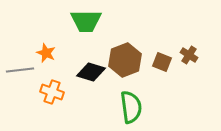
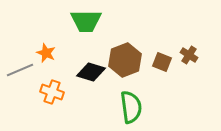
gray line: rotated 16 degrees counterclockwise
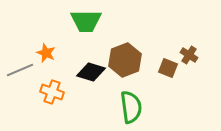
brown square: moved 6 px right, 6 px down
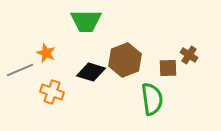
brown square: rotated 24 degrees counterclockwise
green semicircle: moved 21 px right, 8 px up
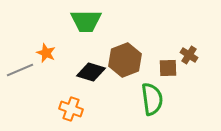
orange cross: moved 19 px right, 17 px down
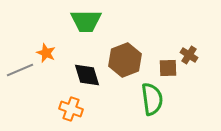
black diamond: moved 4 px left, 3 px down; rotated 56 degrees clockwise
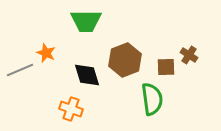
brown square: moved 2 px left, 1 px up
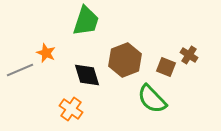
green trapezoid: rotated 72 degrees counterclockwise
brown square: rotated 24 degrees clockwise
green semicircle: rotated 144 degrees clockwise
orange cross: rotated 15 degrees clockwise
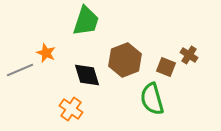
green semicircle: rotated 28 degrees clockwise
